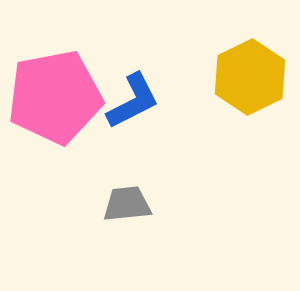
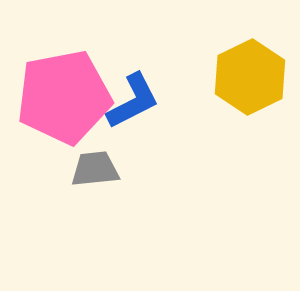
pink pentagon: moved 9 px right
gray trapezoid: moved 32 px left, 35 px up
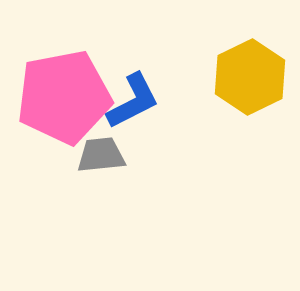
gray trapezoid: moved 6 px right, 14 px up
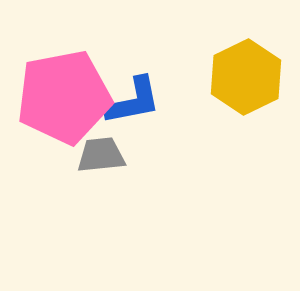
yellow hexagon: moved 4 px left
blue L-shape: rotated 16 degrees clockwise
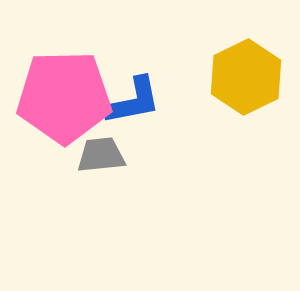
pink pentagon: rotated 10 degrees clockwise
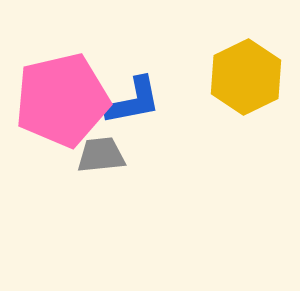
pink pentagon: moved 2 px left, 3 px down; rotated 12 degrees counterclockwise
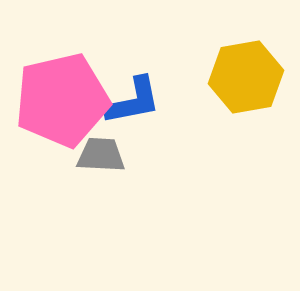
yellow hexagon: rotated 16 degrees clockwise
gray trapezoid: rotated 9 degrees clockwise
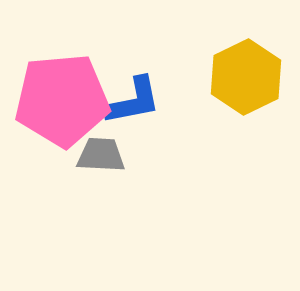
yellow hexagon: rotated 16 degrees counterclockwise
pink pentagon: rotated 8 degrees clockwise
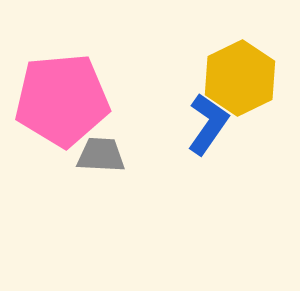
yellow hexagon: moved 6 px left, 1 px down
blue L-shape: moved 75 px right, 23 px down; rotated 44 degrees counterclockwise
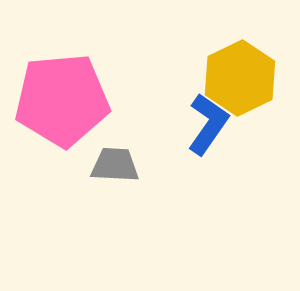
gray trapezoid: moved 14 px right, 10 px down
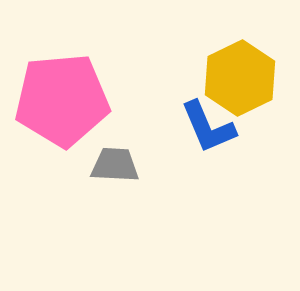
blue L-shape: moved 3 px down; rotated 122 degrees clockwise
